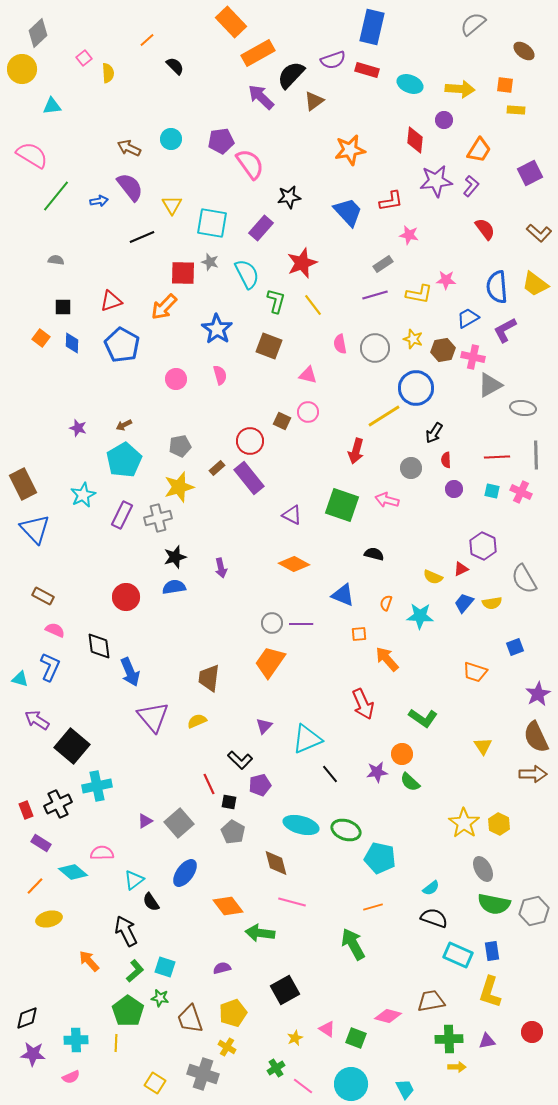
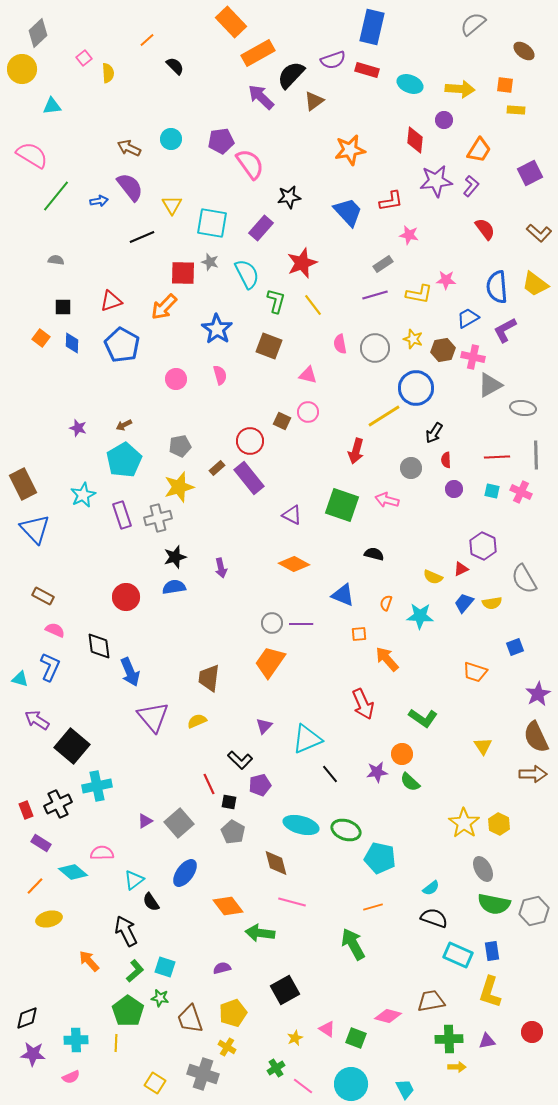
purple rectangle at (122, 515): rotated 44 degrees counterclockwise
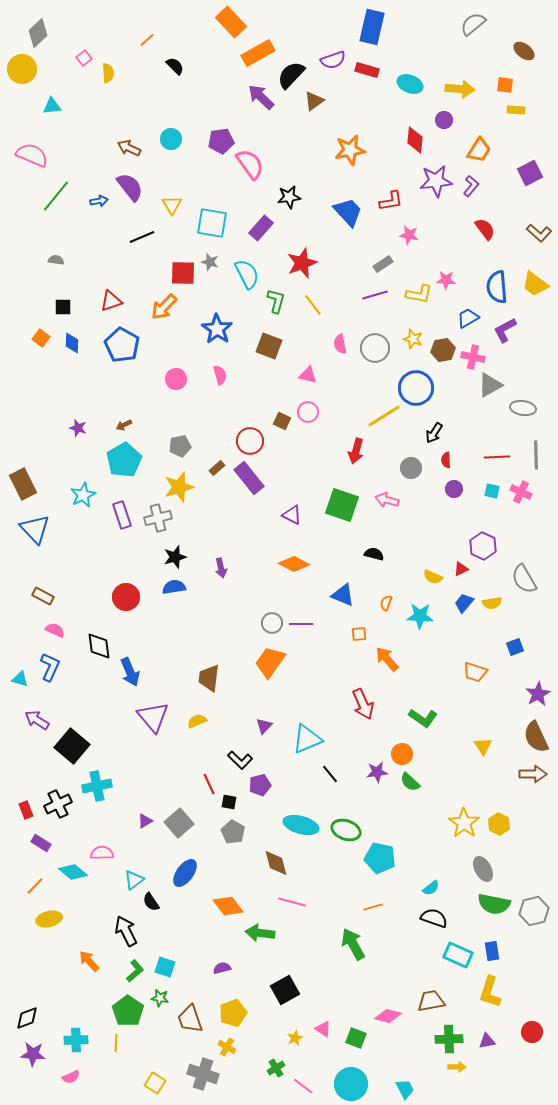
pink semicircle at (32, 155): rotated 8 degrees counterclockwise
pink triangle at (327, 1029): moved 4 px left
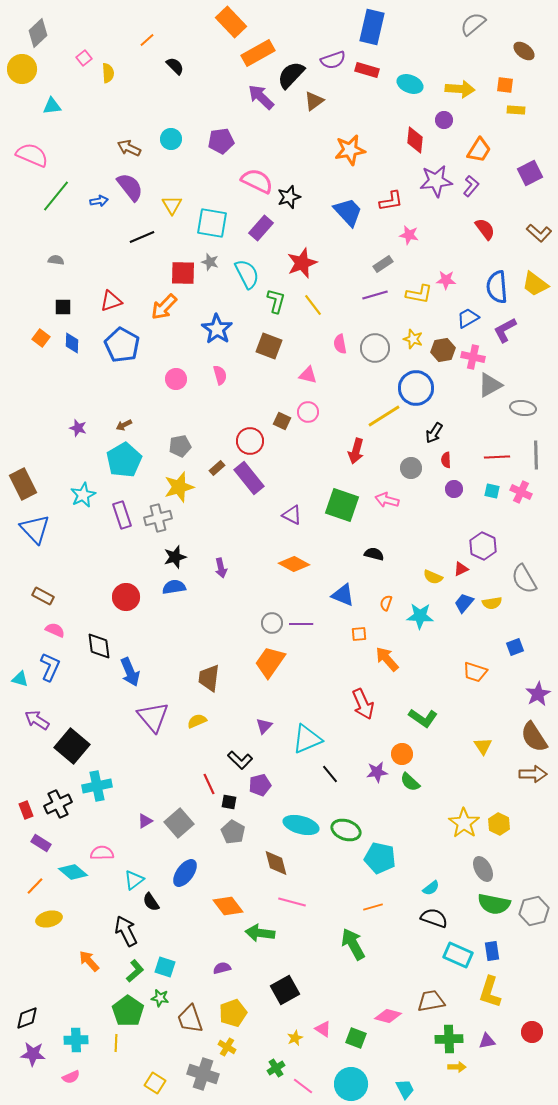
pink semicircle at (250, 164): moved 7 px right, 17 px down; rotated 28 degrees counterclockwise
black star at (289, 197): rotated 10 degrees counterclockwise
brown semicircle at (536, 737): moved 2 px left; rotated 8 degrees counterclockwise
